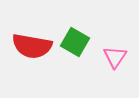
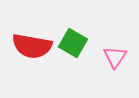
green square: moved 2 px left, 1 px down
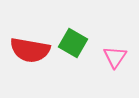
red semicircle: moved 2 px left, 4 px down
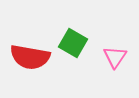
red semicircle: moved 7 px down
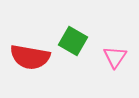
green square: moved 2 px up
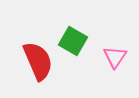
red semicircle: moved 8 px right, 4 px down; rotated 123 degrees counterclockwise
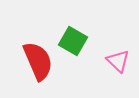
pink triangle: moved 3 px right, 4 px down; rotated 20 degrees counterclockwise
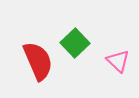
green square: moved 2 px right, 2 px down; rotated 16 degrees clockwise
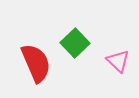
red semicircle: moved 2 px left, 2 px down
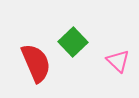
green square: moved 2 px left, 1 px up
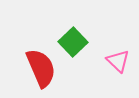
red semicircle: moved 5 px right, 5 px down
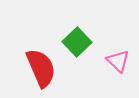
green square: moved 4 px right
